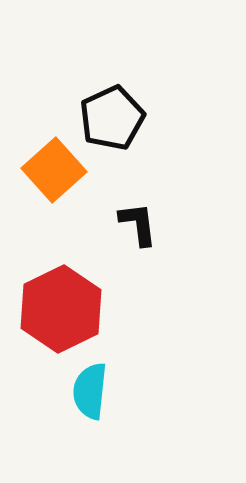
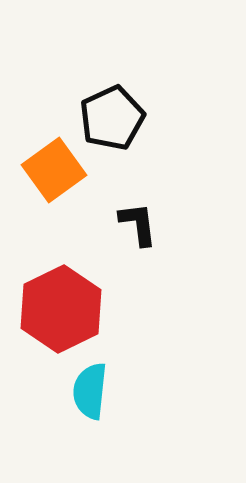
orange square: rotated 6 degrees clockwise
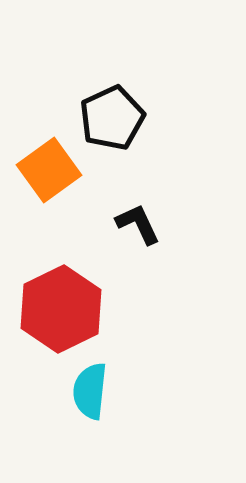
orange square: moved 5 px left
black L-shape: rotated 18 degrees counterclockwise
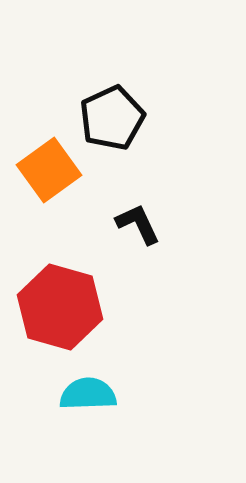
red hexagon: moved 1 px left, 2 px up; rotated 18 degrees counterclockwise
cyan semicircle: moved 2 px left, 3 px down; rotated 82 degrees clockwise
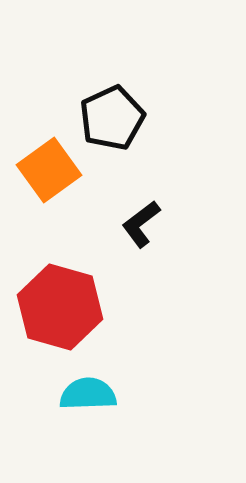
black L-shape: moved 3 px right; rotated 102 degrees counterclockwise
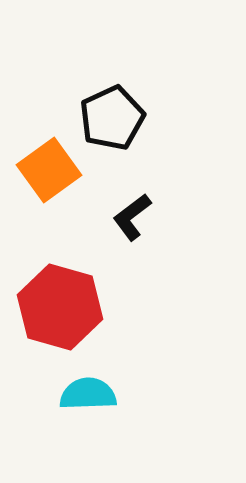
black L-shape: moved 9 px left, 7 px up
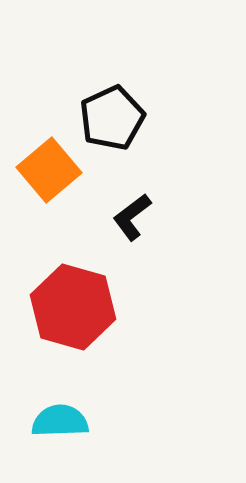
orange square: rotated 4 degrees counterclockwise
red hexagon: moved 13 px right
cyan semicircle: moved 28 px left, 27 px down
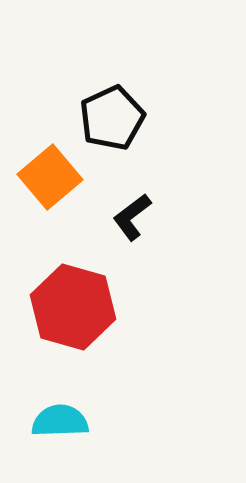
orange square: moved 1 px right, 7 px down
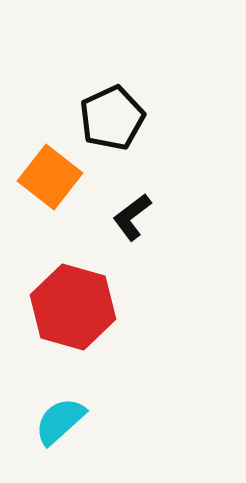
orange square: rotated 12 degrees counterclockwise
cyan semicircle: rotated 40 degrees counterclockwise
